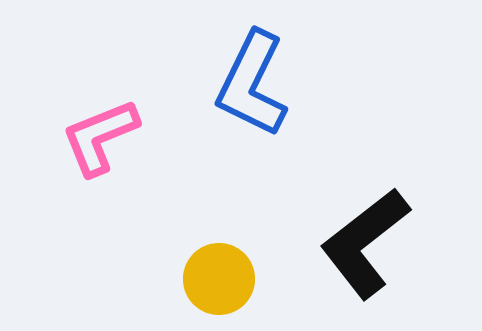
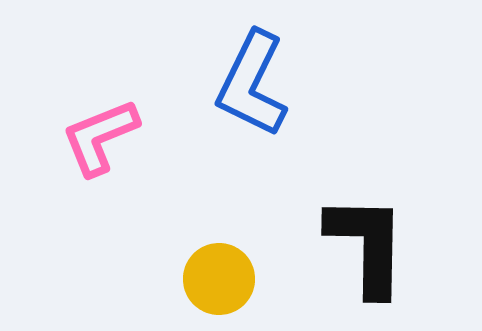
black L-shape: moved 2 px right, 2 px down; rotated 129 degrees clockwise
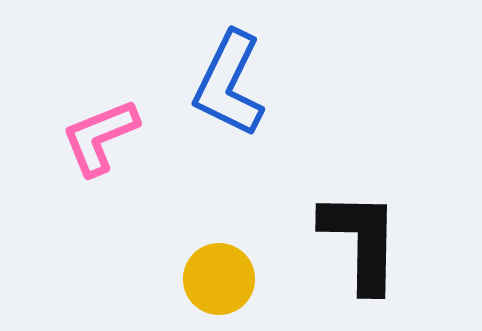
blue L-shape: moved 23 px left
black L-shape: moved 6 px left, 4 px up
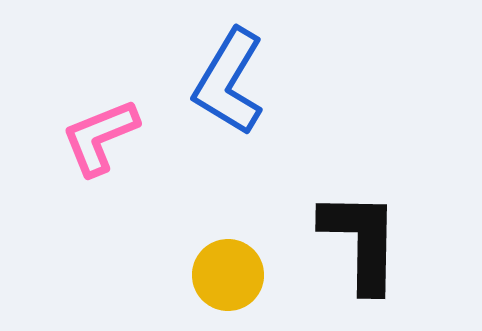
blue L-shape: moved 2 px up; rotated 5 degrees clockwise
yellow circle: moved 9 px right, 4 px up
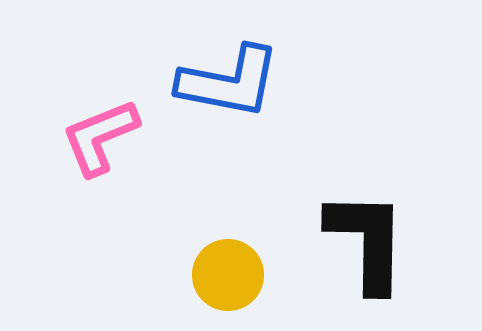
blue L-shape: rotated 110 degrees counterclockwise
black L-shape: moved 6 px right
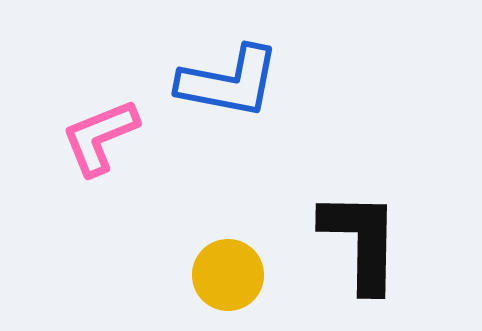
black L-shape: moved 6 px left
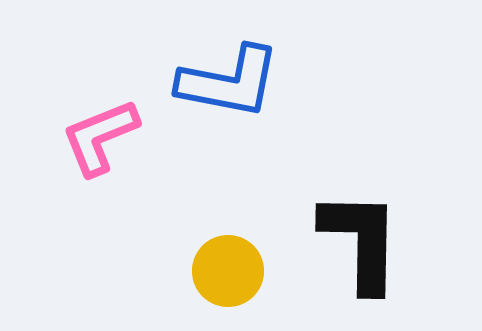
yellow circle: moved 4 px up
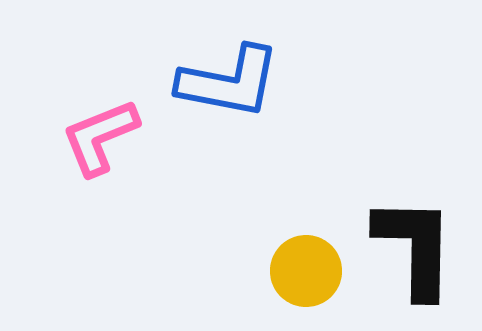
black L-shape: moved 54 px right, 6 px down
yellow circle: moved 78 px right
